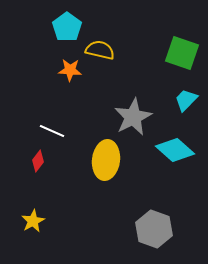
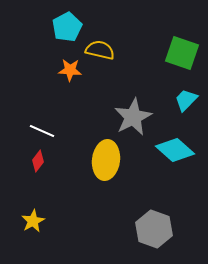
cyan pentagon: rotated 8 degrees clockwise
white line: moved 10 px left
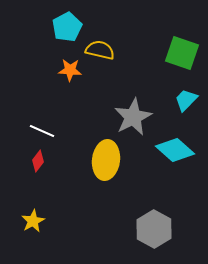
gray hexagon: rotated 9 degrees clockwise
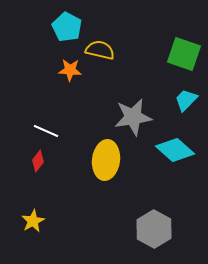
cyan pentagon: rotated 16 degrees counterclockwise
green square: moved 2 px right, 1 px down
gray star: rotated 18 degrees clockwise
white line: moved 4 px right
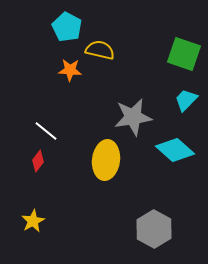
white line: rotated 15 degrees clockwise
